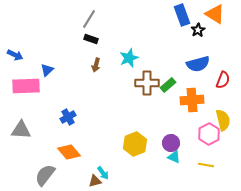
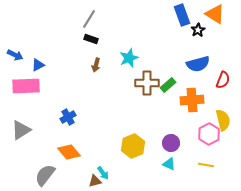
blue triangle: moved 9 px left, 5 px up; rotated 16 degrees clockwise
gray triangle: rotated 35 degrees counterclockwise
yellow hexagon: moved 2 px left, 2 px down
cyan triangle: moved 5 px left, 7 px down
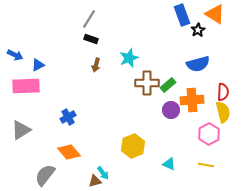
red semicircle: moved 12 px down; rotated 18 degrees counterclockwise
yellow semicircle: moved 8 px up
purple circle: moved 33 px up
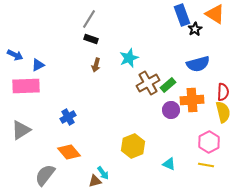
black star: moved 3 px left, 1 px up
brown cross: moved 1 px right; rotated 30 degrees counterclockwise
pink hexagon: moved 8 px down
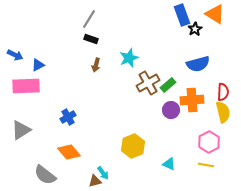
gray semicircle: rotated 90 degrees counterclockwise
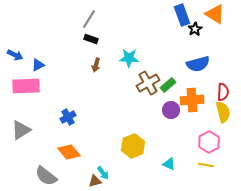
cyan star: rotated 24 degrees clockwise
gray semicircle: moved 1 px right, 1 px down
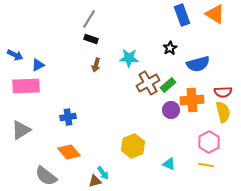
black star: moved 25 px left, 19 px down
red semicircle: rotated 84 degrees clockwise
blue cross: rotated 21 degrees clockwise
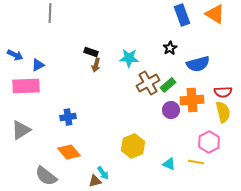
gray line: moved 39 px left, 6 px up; rotated 30 degrees counterclockwise
black rectangle: moved 13 px down
yellow line: moved 10 px left, 3 px up
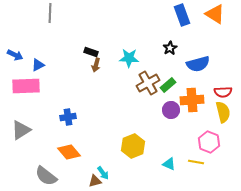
pink hexagon: rotated 10 degrees counterclockwise
